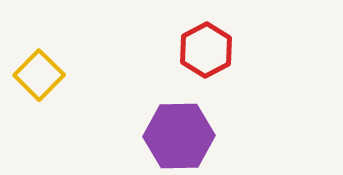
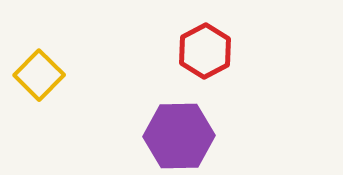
red hexagon: moved 1 px left, 1 px down
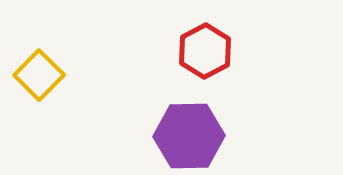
purple hexagon: moved 10 px right
